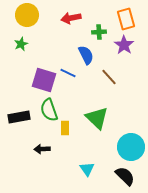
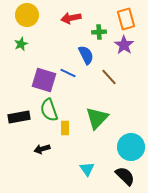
green triangle: rotated 30 degrees clockwise
black arrow: rotated 14 degrees counterclockwise
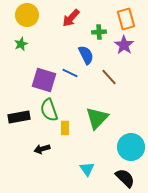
red arrow: rotated 36 degrees counterclockwise
blue line: moved 2 px right
black semicircle: moved 2 px down
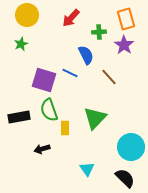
green triangle: moved 2 px left
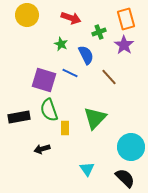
red arrow: rotated 114 degrees counterclockwise
green cross: rotated 16 degrees counterclockwise
green star: moved 40 px right; rotated 24 degrees counterclockwise
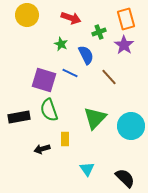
yellow rectangle: moved 11 px down
cyan circle: moved 21 px up
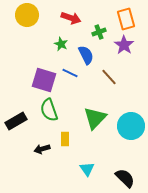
black rectangle: moved 3 px left, 4 px down; rotated 20 degrees counterclockwise
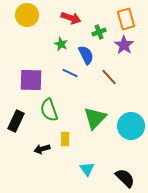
purple square: moved 13 px left; rotated 15 degrees counterclockwise
black rectangle: rotated 35 degrees counterclockwise
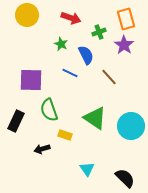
green triangle: rotated 40 degrees counterclockwise
yellow rectangle: moved 4 px up; rotated 72 degrees counterclockwise
